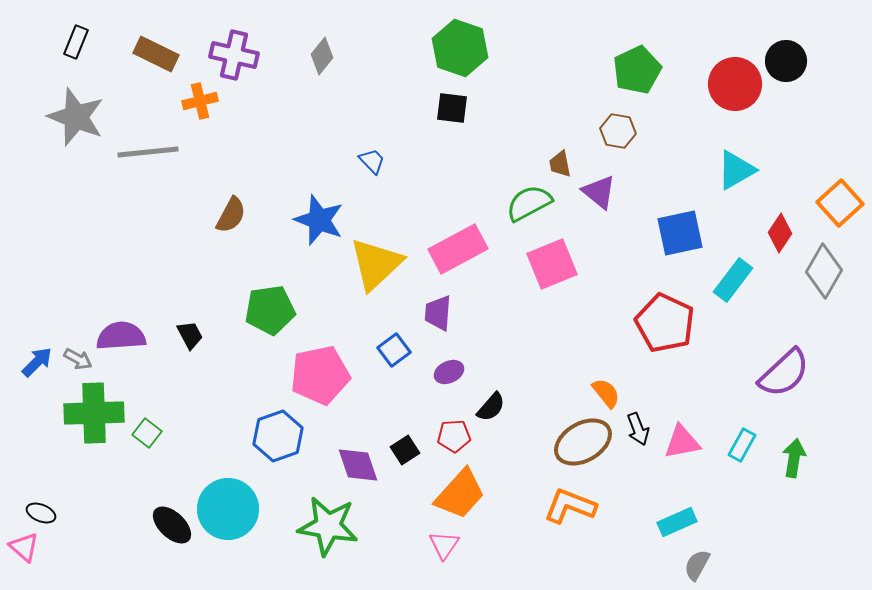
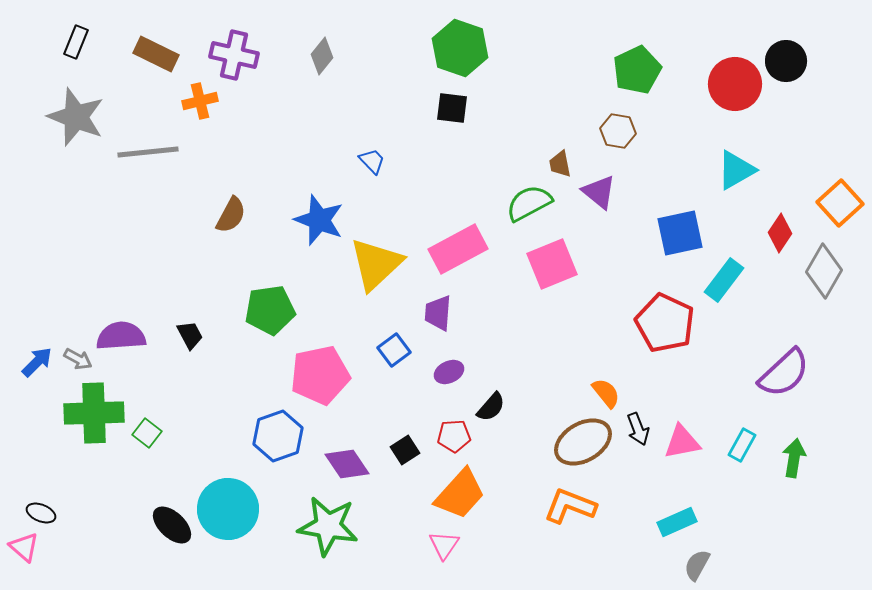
cyan rectangle at (733, 280): moved 9 px left
purple diamond at (358, 465): moved 11 px left, 1 px up; rotated 15 degrees counterclockwise
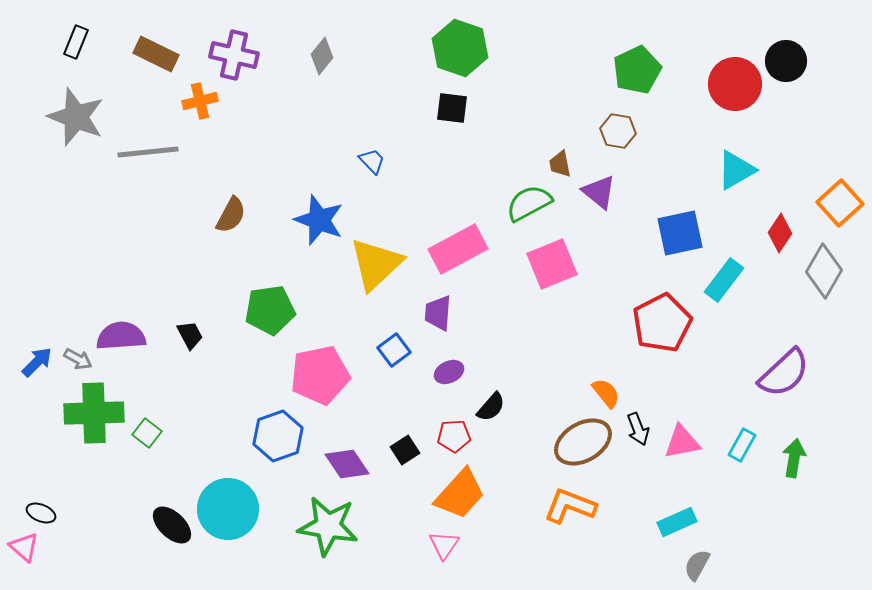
red pentagon at (665, 323): moved 3 px left; rotated 20 degrees clockwise
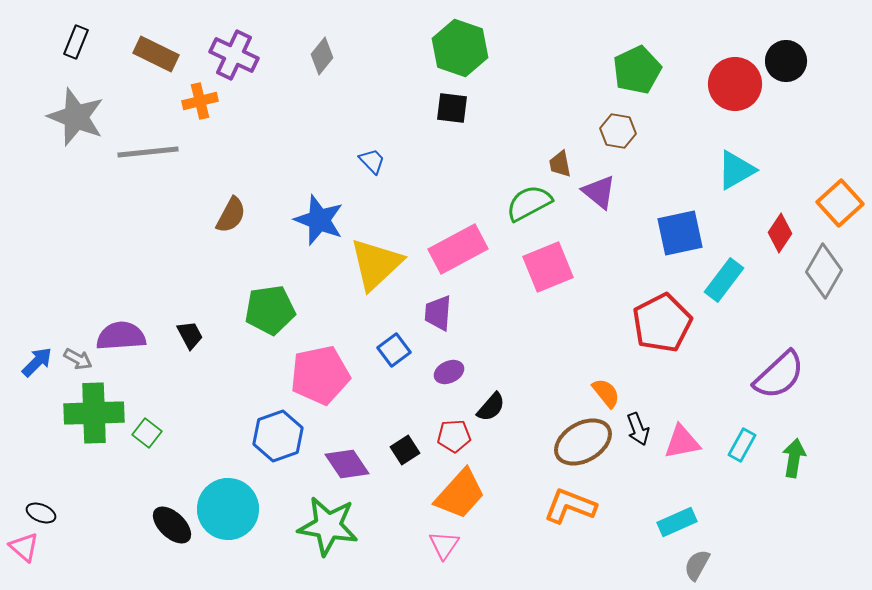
purple cross at (234, 55): rotated 12 degrees clockwise
pink square at (552, 264): moved 4 px left, 3 px down
purple semicircle at (784, 373): moved 5 px left, 2 px down
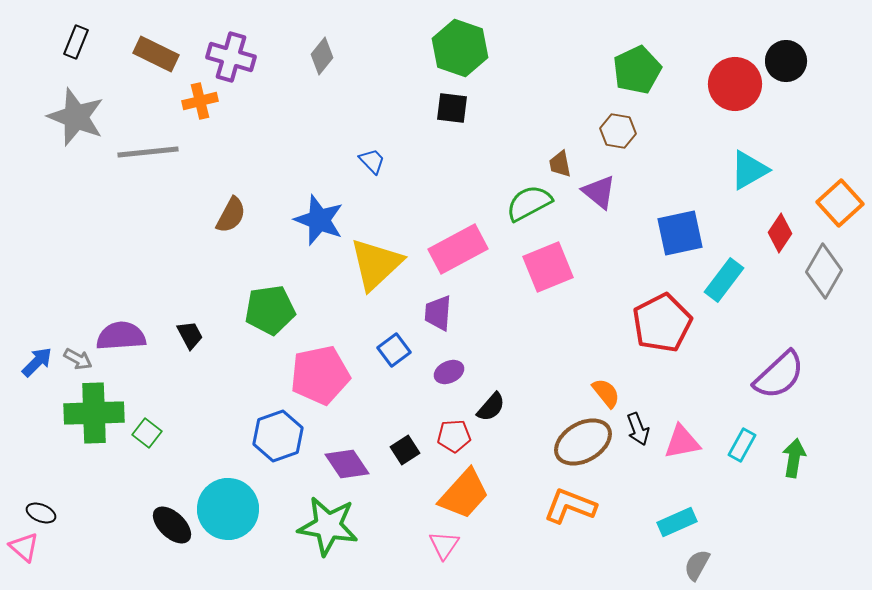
purple cross at (234, 55): moved 3 px left, 2 px down; rotated 9 degrees counterclockwise
cyan triangle at (736, 170): moved 13 px right
orange trapezoid at (460, 494): moved 4 px right
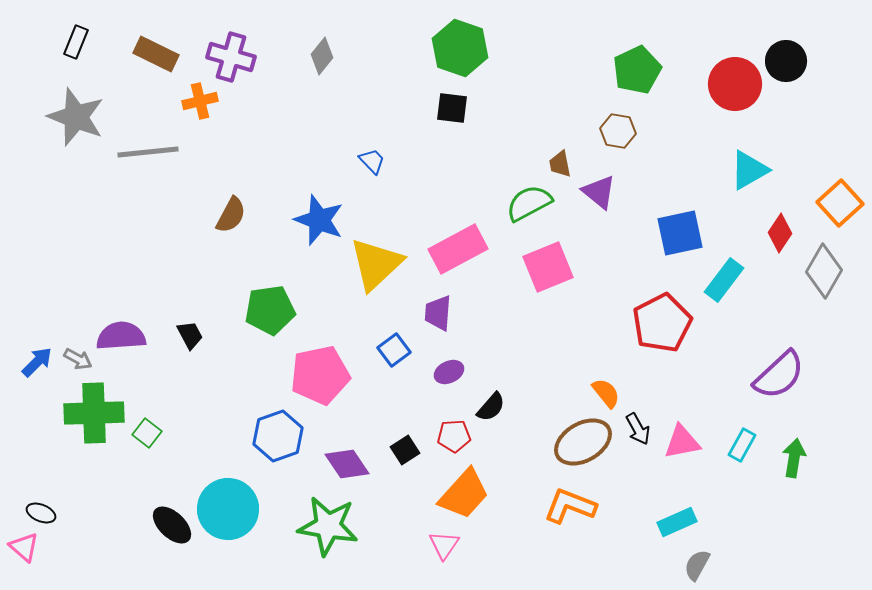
black arrow at (638, 429): rotated 8 degrees counterclockwise
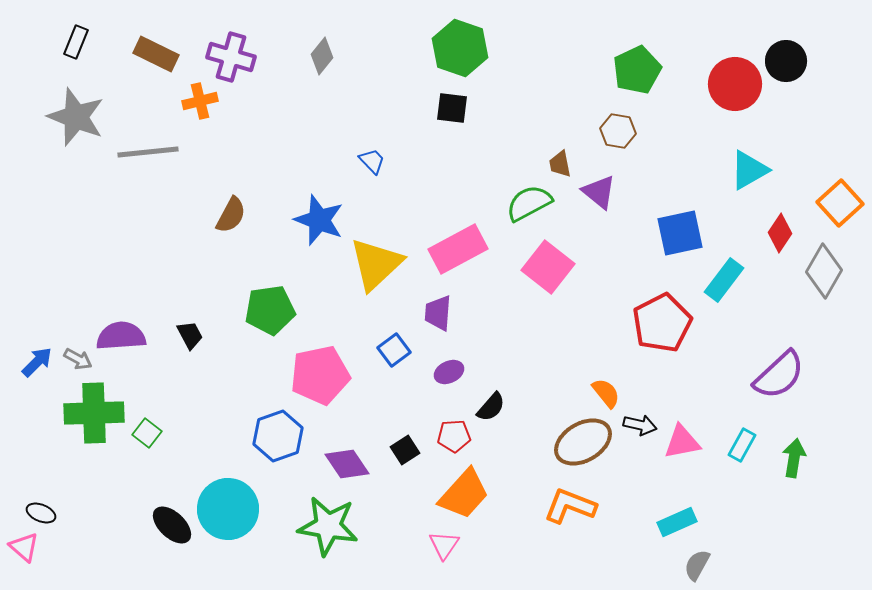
pink square at (548, 267): rotated 30 degrees counterclockwise
black arrow at (638, 429): moved 2 px right, 4 px up; rotated 48 degrees counterclockwise
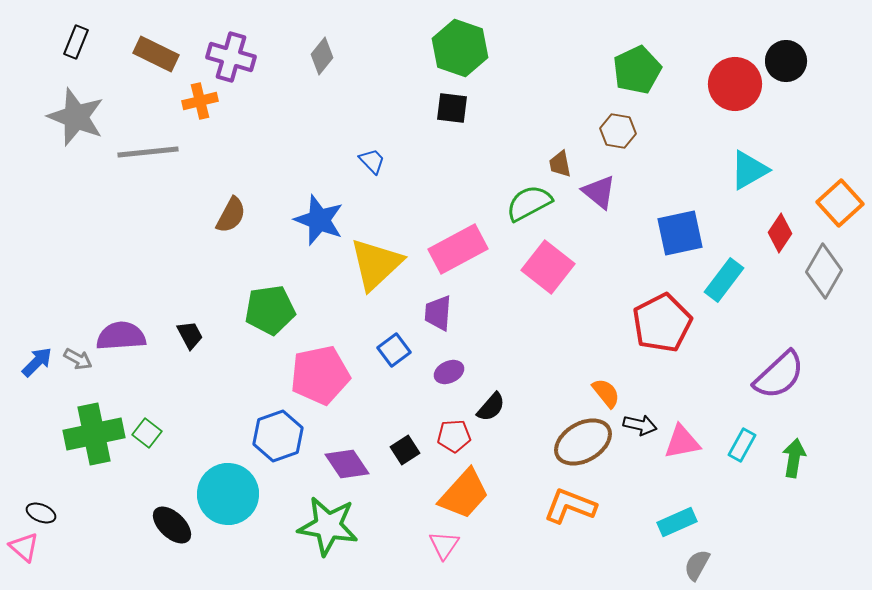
green cross at (94, 413): moved 21 px down; rotated 10 degrees counterclockwise
cyan circle at (228, 509): moved 15 px up
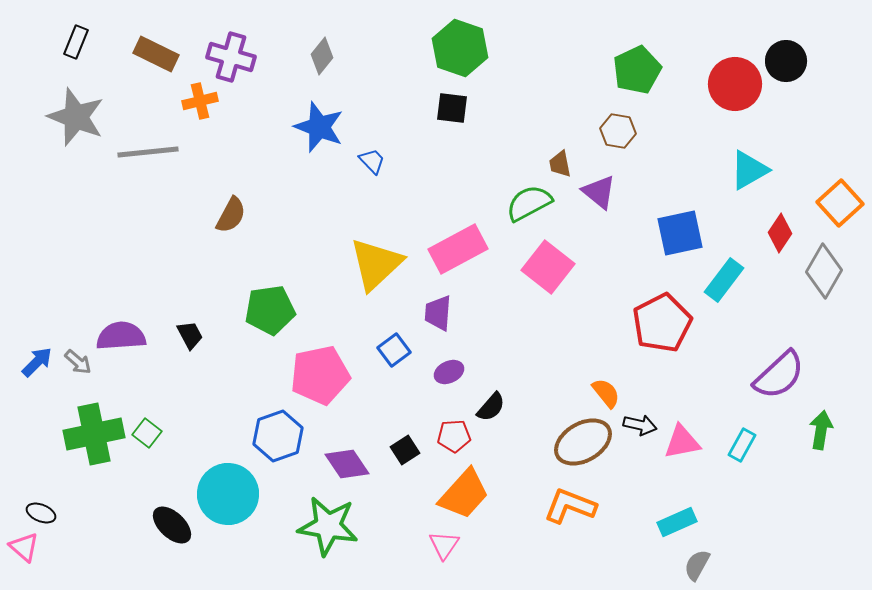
blue star at (319, 220): moved 93 px up
gray arrow at (78, 359): moved 3 px down; rotated 12 degrees clockwise
green arrow at (794, 458): moved 27 px right, 28 px up
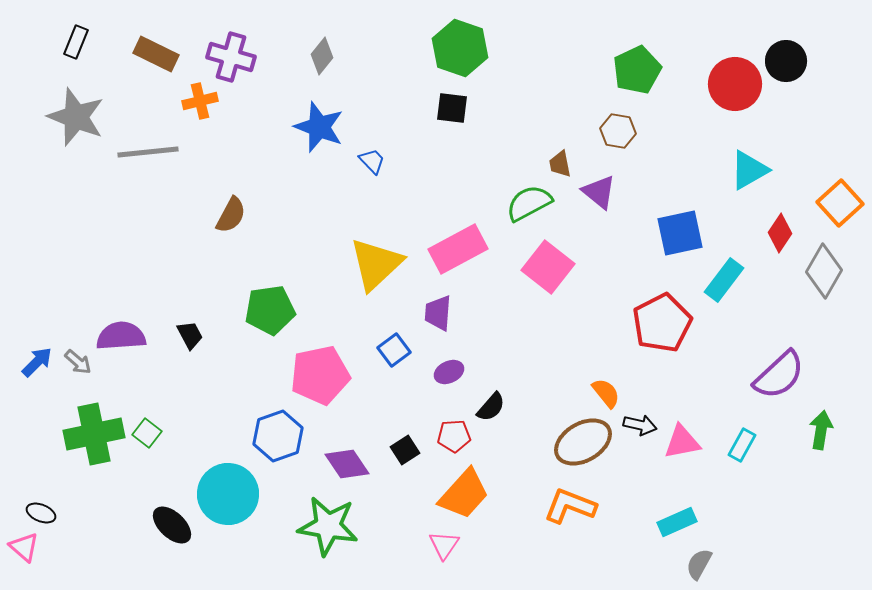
gray semicircle at (697, 565): moved 2 px right, 1 px up
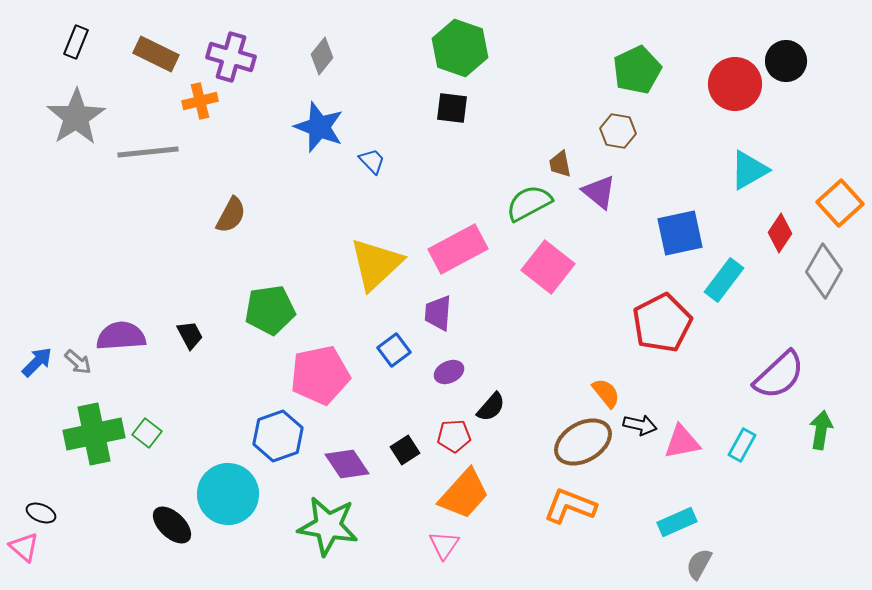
gray star at (76, 117): rotated 18 degrees clockwise
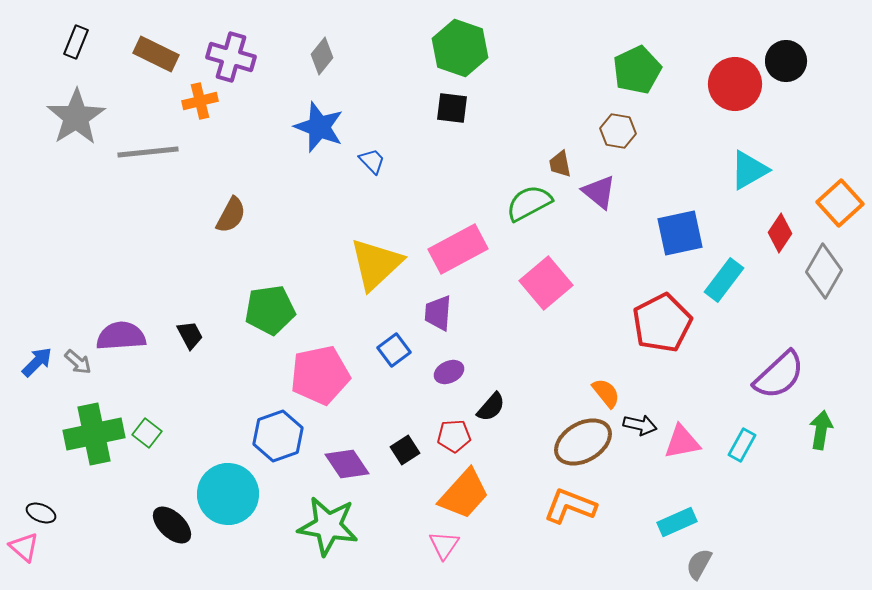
pink square at (548, 267): moved 2 px left, 16 px down; rotated 12 degrees clockwise
